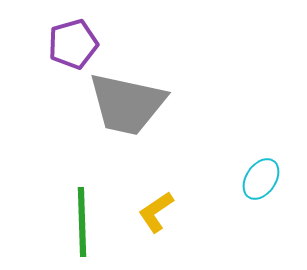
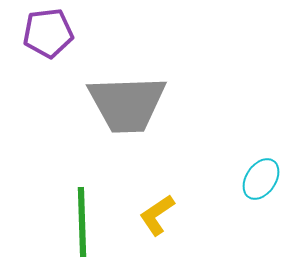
purple pentagon: moved 25 px left, 11 px up; rotated 9 degrees clockwise
gray trapezoid: rotated 14 degrees counterclockwise
yellow L-shape: moved 1 px right, 3 px down
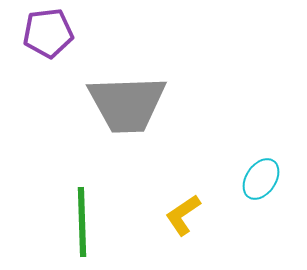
yellow L-shape: moved 26 px right
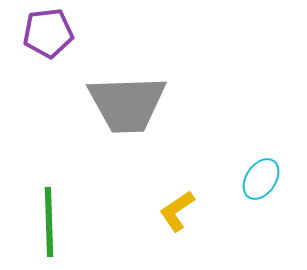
yellow L-shape: moved 6 px left, 4 px up
green line: moved 33 px left
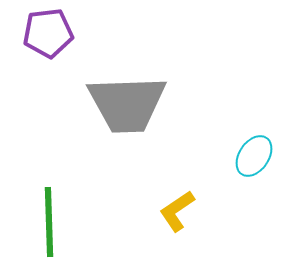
cyan ellipse: moved 7 px left, 23 px up
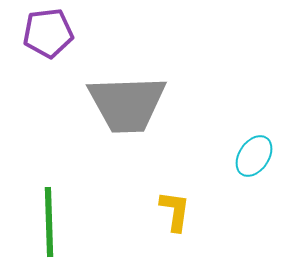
yellow L-shape: moved 2 px left; rotated 132 degrees clockwise
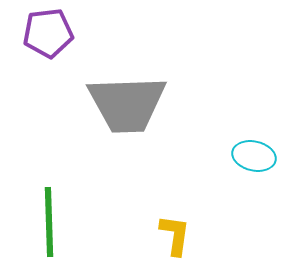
cyan ellipse: rotated 69 degrees clockwise
yellow L-shape: moved 24 px down
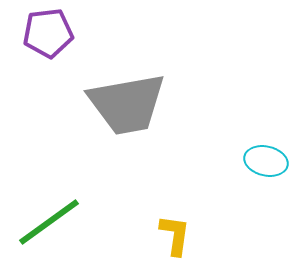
gray trapezoid: rotated 8 degrees counterclockwise
cyan ellipse: moved 12 px right, 5 px down
green line: rotated 56 degrees clockwise
